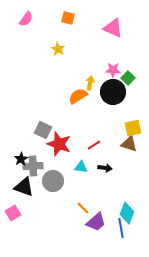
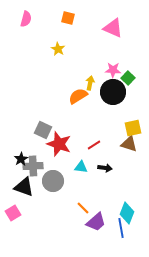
pink semicircle: rotated 21 degrees counterclockwise
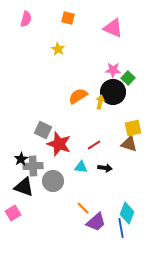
yellow arrow: moved 10 px right, 19 px down
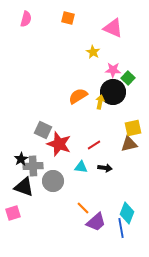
yellow star: moved 35 px right, 3 px down
brown triangle: rotated 30 degrees counterclockwise
pink square: rotated 14 degrees clockwise
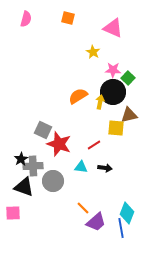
yellow square: moved 17 px left; rotated 18 degrees clockwise
brown triangle: moved 29 px up
pink square: rotated 14 degrees clockwise
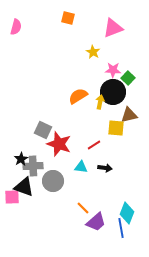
pink semicircle: moved 10 px left, 8 px down
pink triangle: rotated 45 degrees counterclockwise
pink square: moved 1 px left, 16 px up
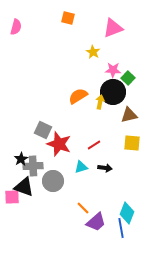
yellow square: moved 16 px right, 15 px down
cyan triangle: rotated 24 degrees counterclockwise
